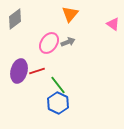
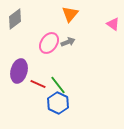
red line: moved 1 px right, 13 px down; rotated 42 degrees clockwise
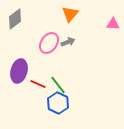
pink triangle: rotated 32 degrees counterclockwise
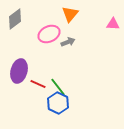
pink ellipse: moved 9 px up; rotated 30 degrees clockwise
green line: moved 2 px down
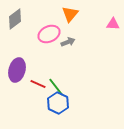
purple ellipse: moved 2 px left, 1 px up
green line: moved 2 px left
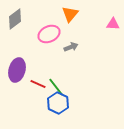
gray arrow: moved 3 px right, 5 px down
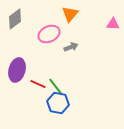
blue hexagon: rotated 15 degrees counterclockwise
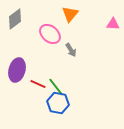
pink ellipse: moved 1 px right; rotated 65 degrees clockwise
gray arrow: moved 3 px down; rotated 80 degrees clockwise
